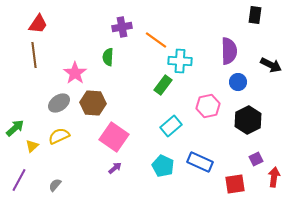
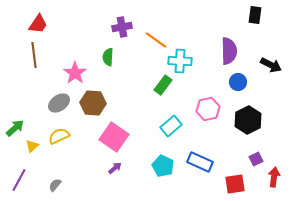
pink hexagon: moved 3 px down
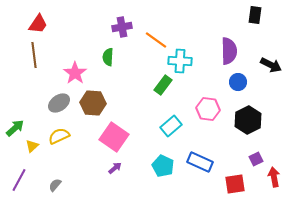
pink hexagon: rotated 20 degrees clockwise
red arrow: rotated 18 degrees counterclockwise
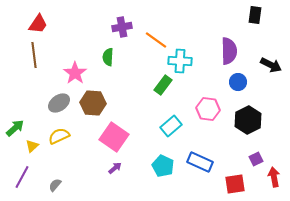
purple line: moved 3 px right, 3 px up
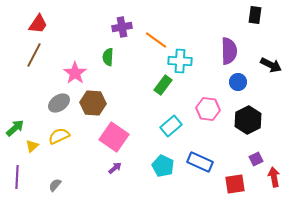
brown line: rotated 35 degrees clockwise
purple line: moved 5 px left; rotated 25 degrees counterclockwise
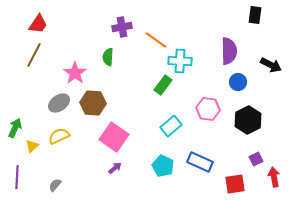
green arrow: rotated 24 degrees counterclockwise
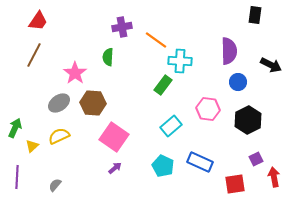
red trapezoid: moved 3 px up
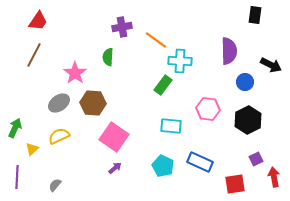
blue circle: moved 7 px right
cyan rectangle: rotated 45 degrees clockwise
yellow triangle: moved 3 px down
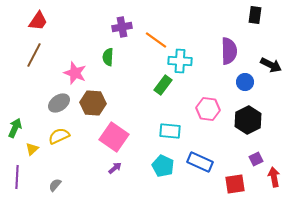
pink star: rotated 15 degrees counterclockwise
cyan rectangle: moved 1 px left, 5 px down
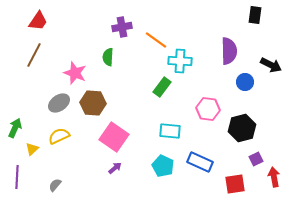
green rectangle: moved 1 px left, 2 px down
black hexagon: moved 6 px left, 8 px down; rotated 12 degrees clockwise
